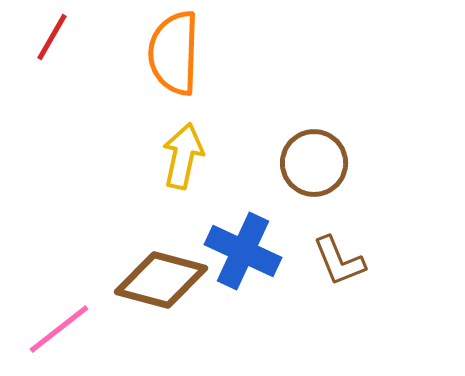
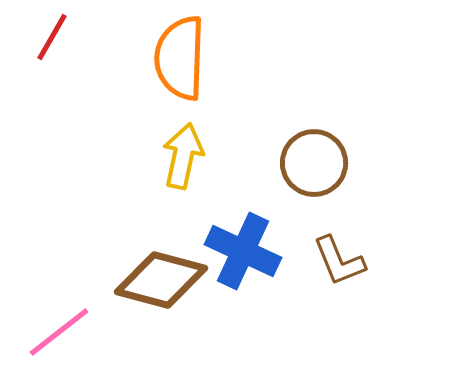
orange semicircle: moved 6 px right, 5 px down
pink line: moved 3 px down
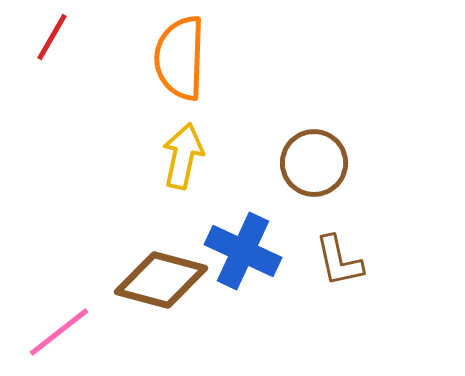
brown L-shape: rotated 10 degrees clockwise
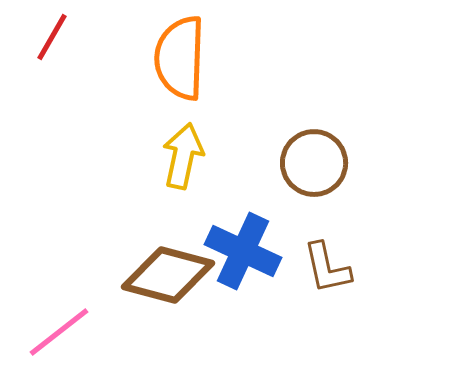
brown L-shape: moved 12 px left, 7 px down
brown diamond: moved 7 px right, 5 px up
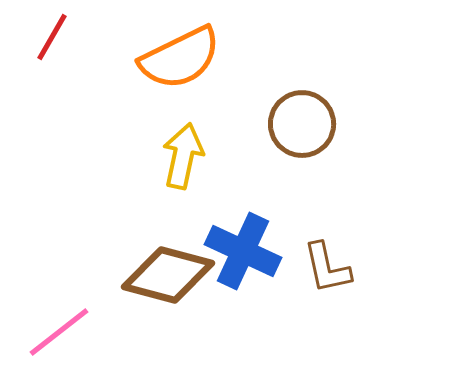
orange semicircle: rotated 118 degrees counterclockwise
brown circle: moved 12 px left, 39 px up
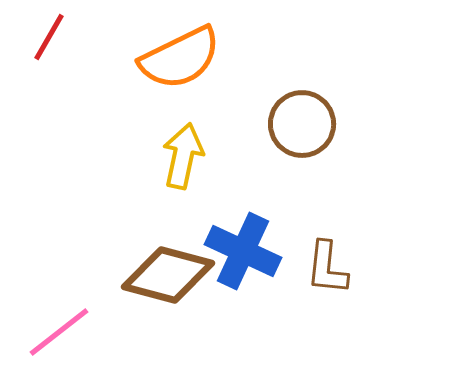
red line: moved 3 px left
brown L-shape: rotated 18 degrees clockwise
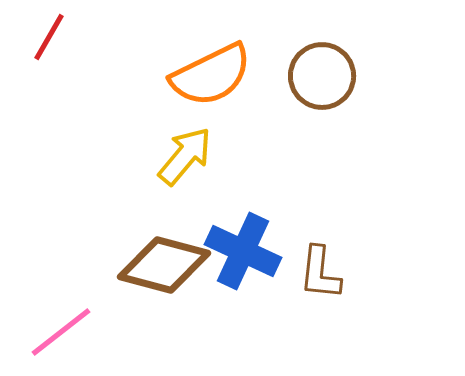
orange semicircle: moved 31 px right, 17 px down
brown circle: moved 20 px right, 48 px up
yellow arrow: moved 2 px right; rotated 28 degrees clockwise
brown L-shape: moved 7 px left, 5 px down
brown diamond: moved 4 px left, 10 px up
pink line: moved 2 px right
